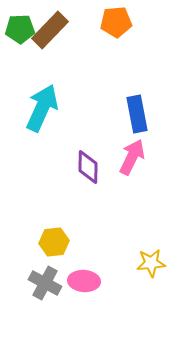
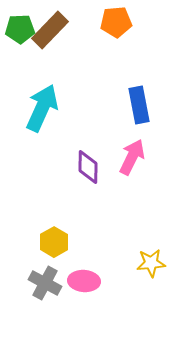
blue rectangle: moved 2 px right, 9 px up
yellow hexagon: rotated 24 degrees counterclockwise
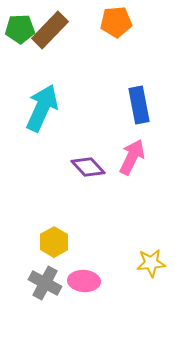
purple diamond: rotated 44 degrees counterclockwise
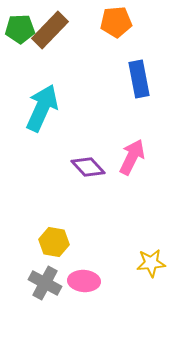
blue rectangle: moved 26 px up
yellow hexagon: rotated 20 degrees counterclockwise
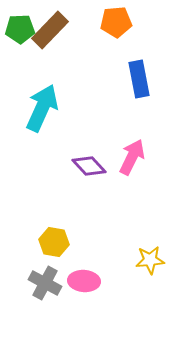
purple diamond: moved 1 px right, 1 px up
yellow star: moved 1 px left, 3 px up
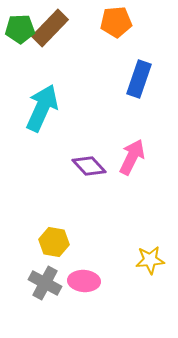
brown rectangle: moved 2 px up
blue rectangle: rotated 30 degrees clockwise
